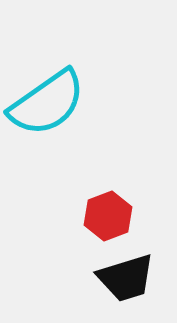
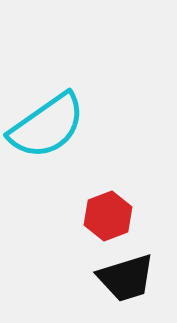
cyan semicircle: moved 23 px down
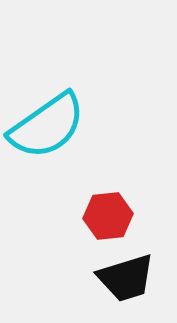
red hexagon: rotated 15 degrees clockwise
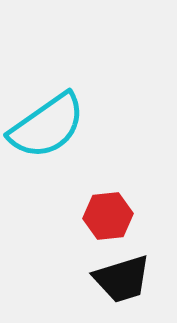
black trapezoid: moved 4 px left, 1 px down
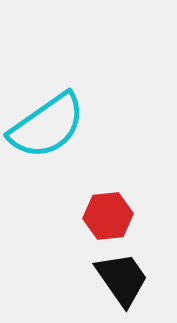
black trapezoid: rotated 108 degrees counterclockwise
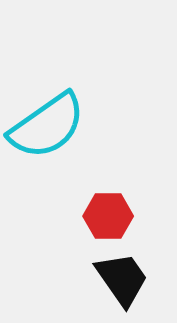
red hexagon: rotated 6 degrees clockwise
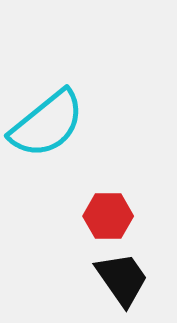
cyan semicircle: moved 2 px up; rotated 4 degrees counterclockwise
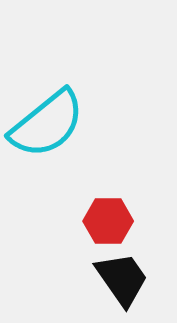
red hexagon: moved 5 px down
